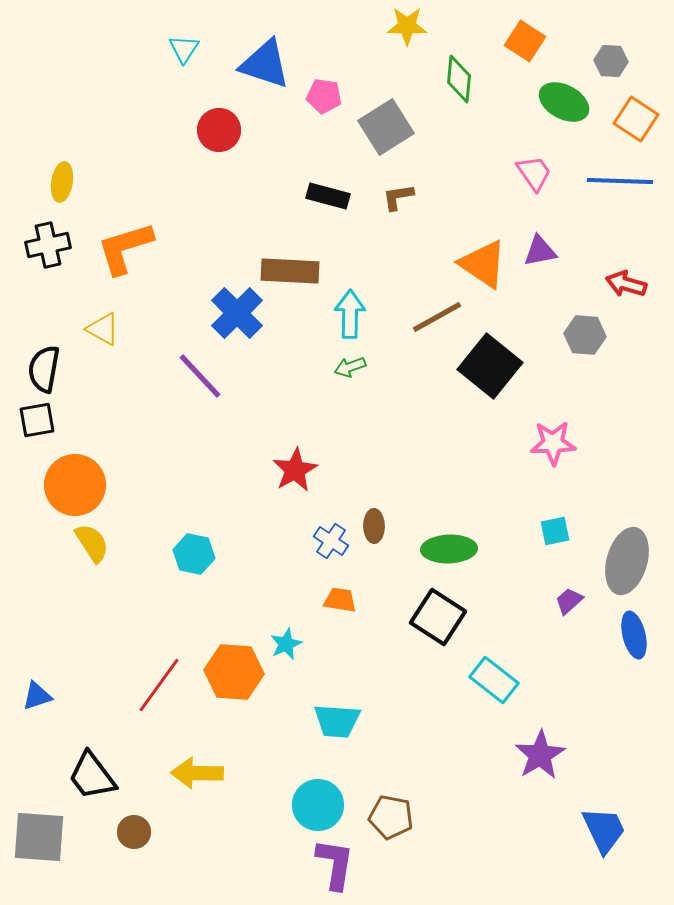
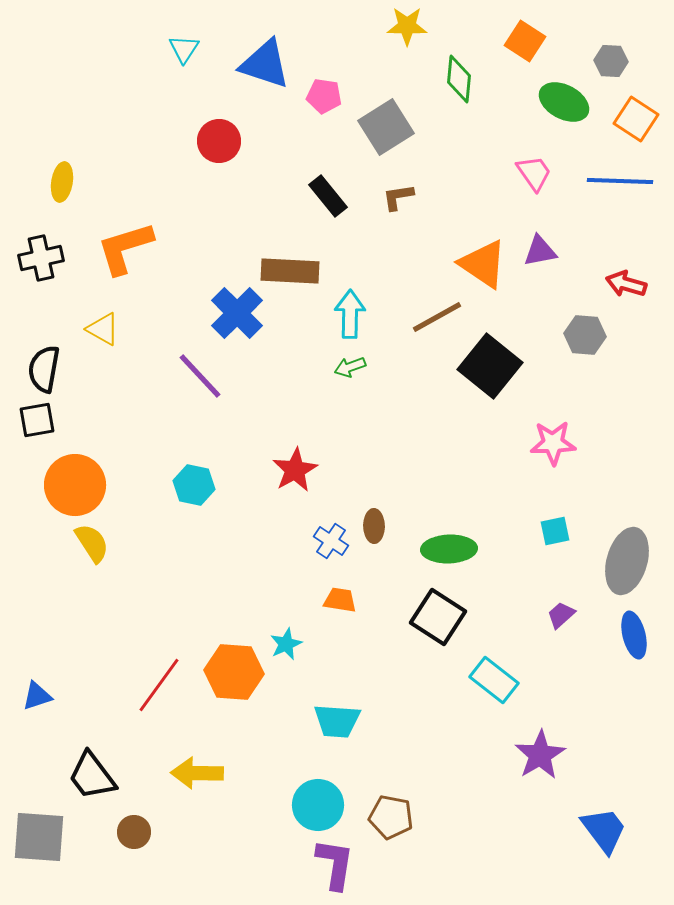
red circle at (219, 130): moved 11 px down
black rectangle at (328, 196): rotated 36 degrees clockwise
black cross at (48, 245): moved 7 px left, 13 px down
cyan hexagon at (194, 554): moved 69 px up
purple trapezoid at (569, 601): moved 8 px left, 14 px down
blue trapezoid at (604, 830): rotated 12 degrees counterclockwise
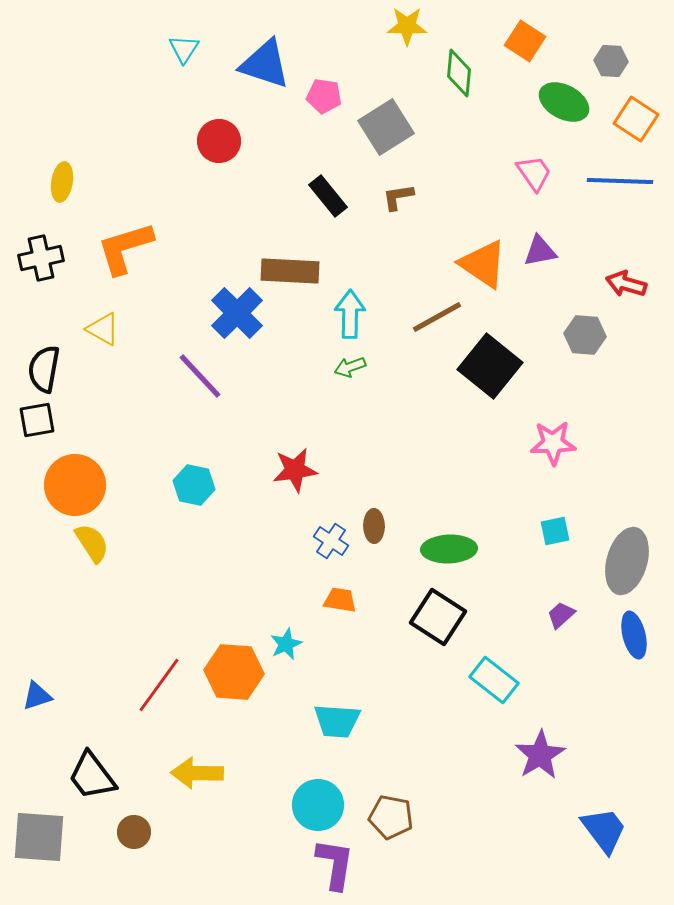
green diamond at (459, 79): moved 6 px up
red star at (295, 470): rotated 21 degrees clockwise
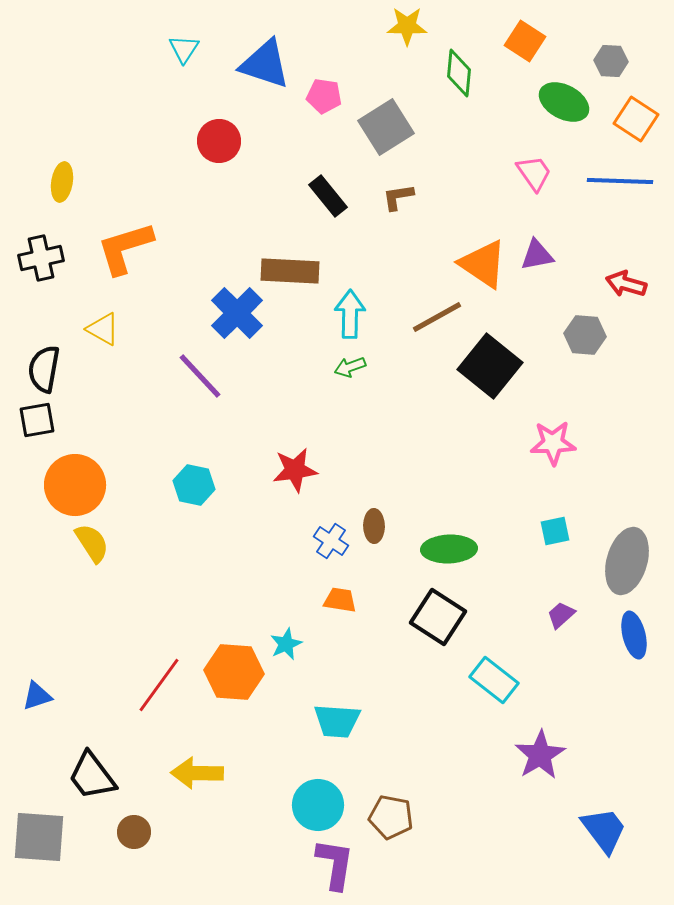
purple triangle at (540, 251): moved 3 px left, 4 px down
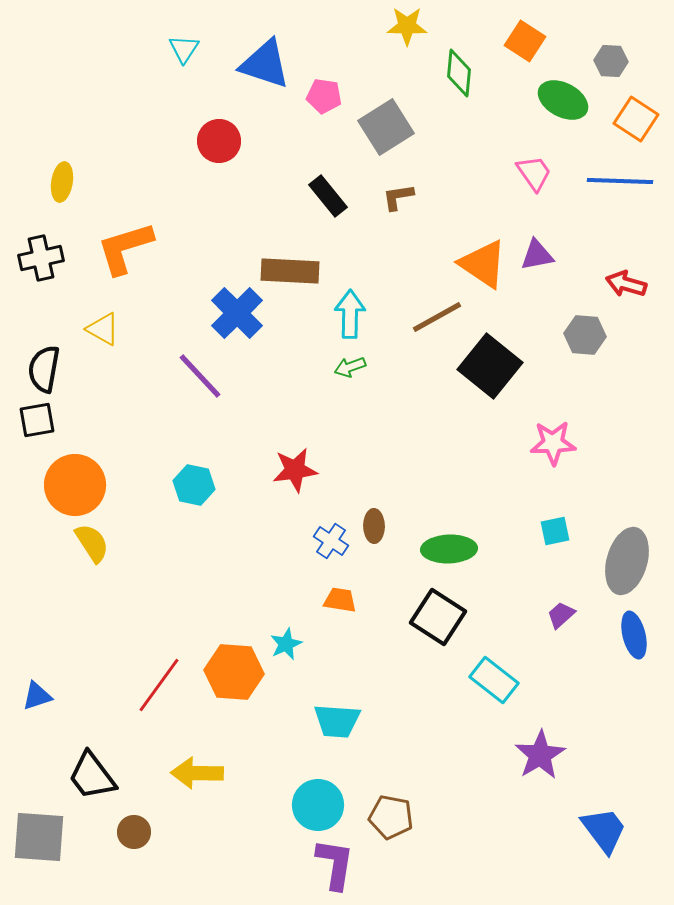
green ellipse at (564, 102): moved 1 px left, 2 px up
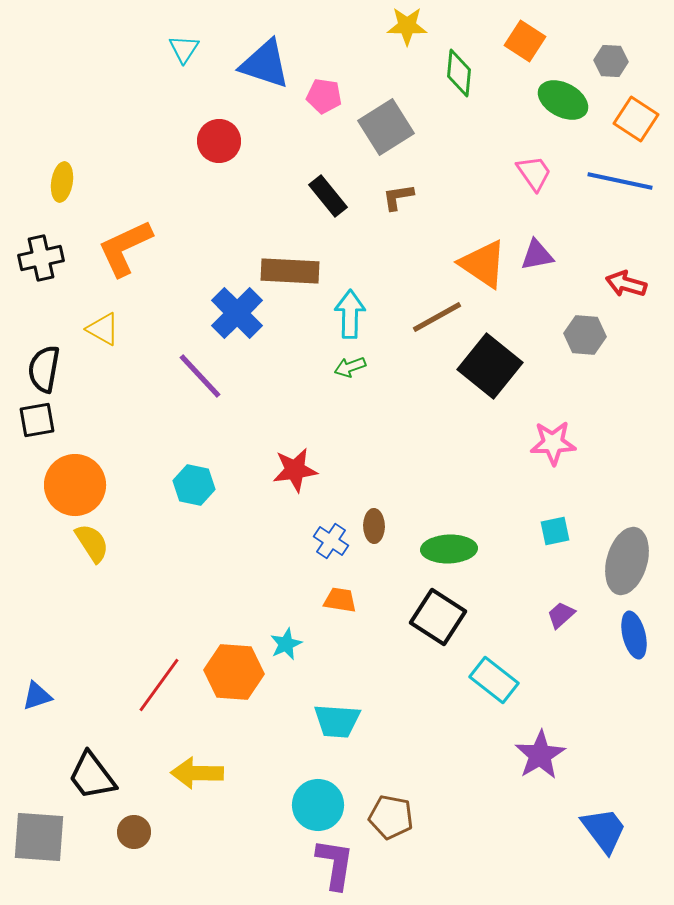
blue line at (620, 181): rotated 10 degrees clockwise
orange L-shape at (125, 248): rotated 8 degrees counterclockwise
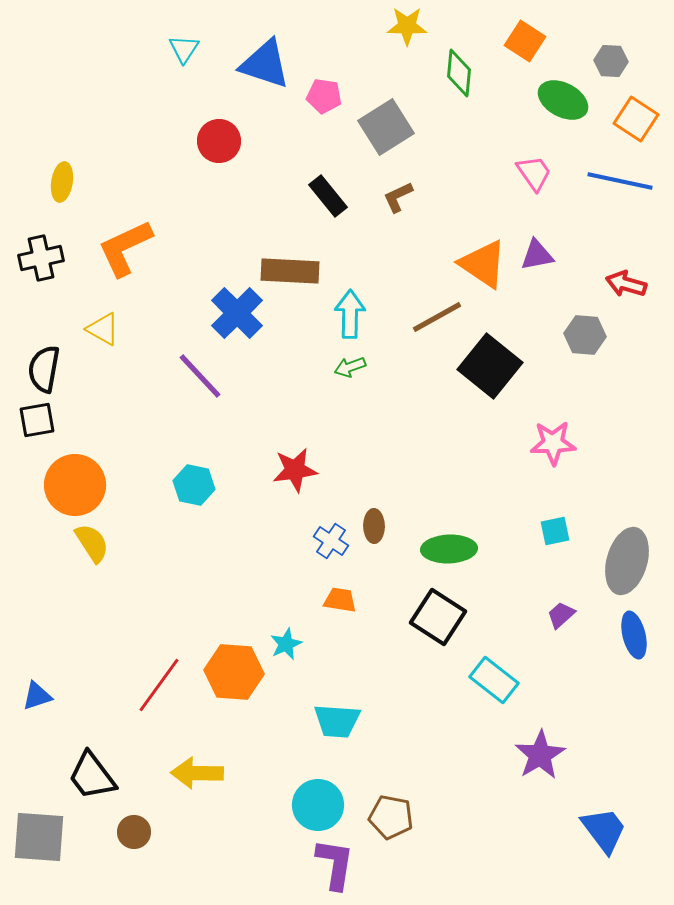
brown L-shape at (398, 197): rotated 16 degrees counterclockwise
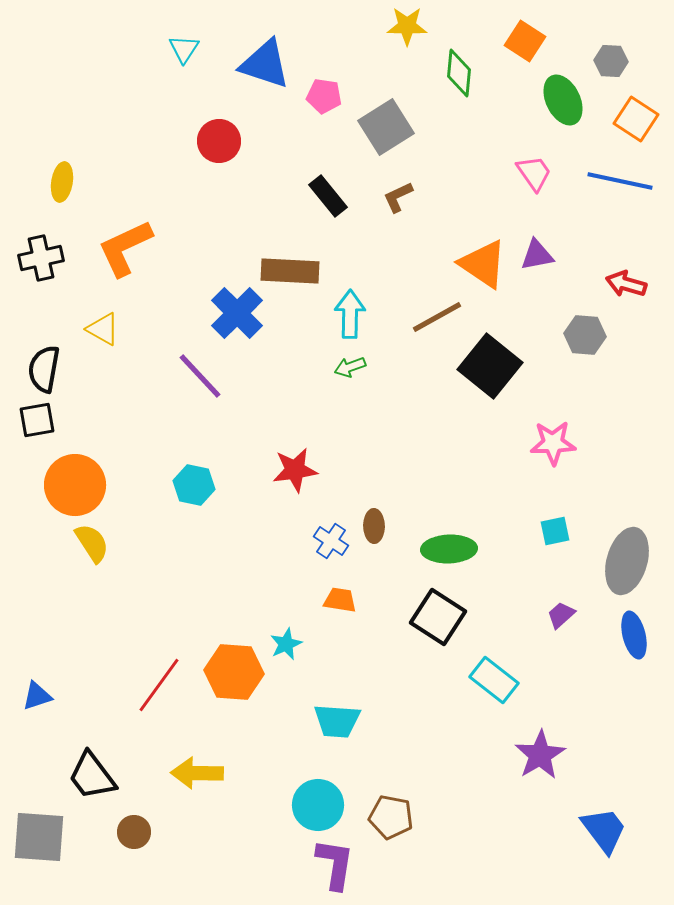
green ellipse at (563, 100): rotated 36 degrees clockwise
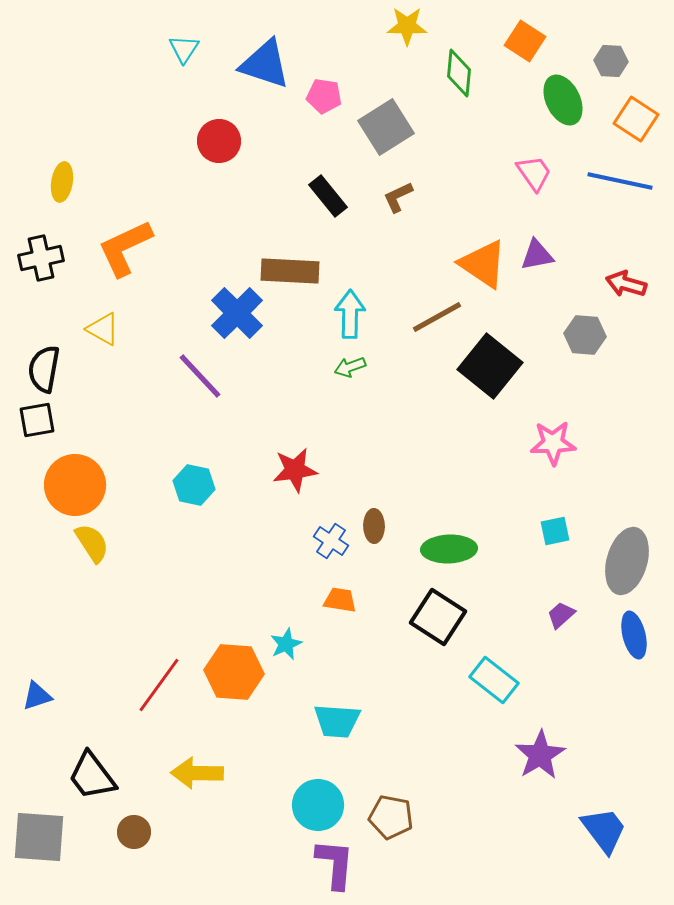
purple L-shape at (335, 864): rotated 4 degrees counterclockwise
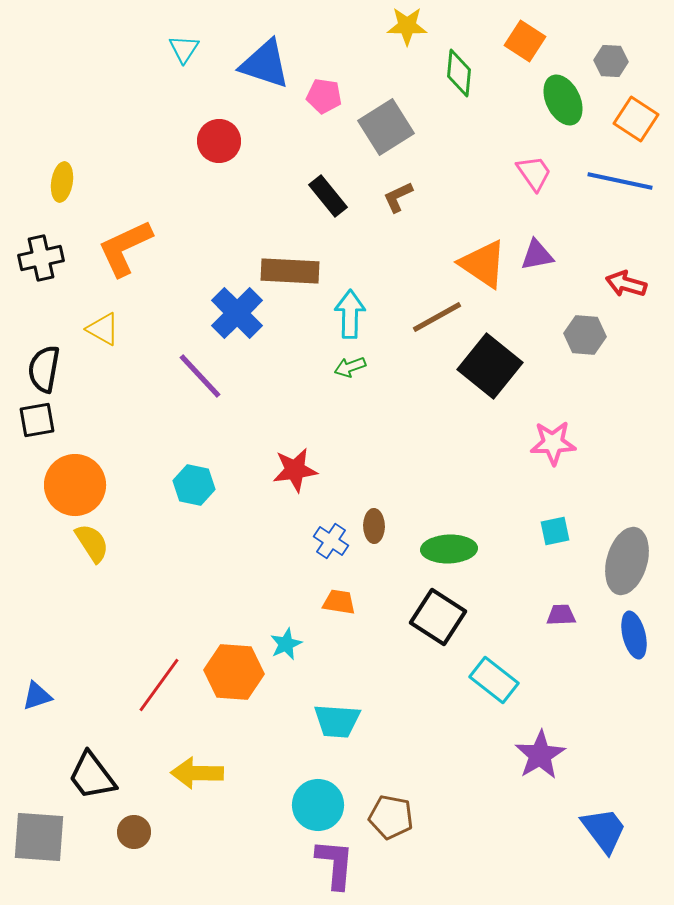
orange trapezoid at (340, 600): moved 1 px left, 2 px down
purple trapezoid at (561, 615): rotated 40 degrees clockwise
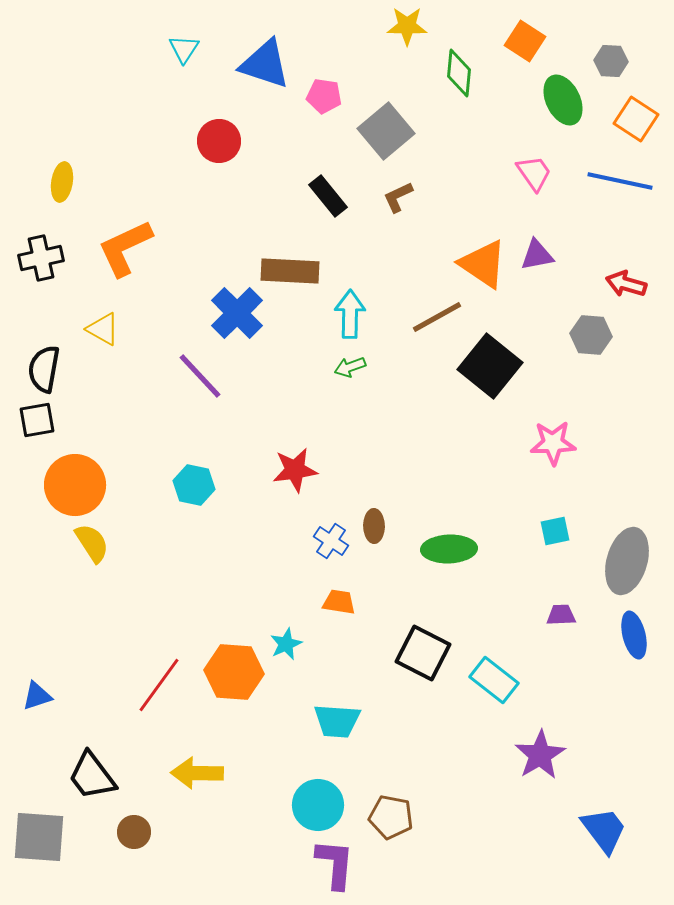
gray square at (386, 127): moved 4 px down; rotated 8 degrees counterclockwise
gray hexagon at (585, 335): moved 6 px right
black square at (438, 617): moved 15 px left, 36 px down; rotated 6 degrees counterclockwise
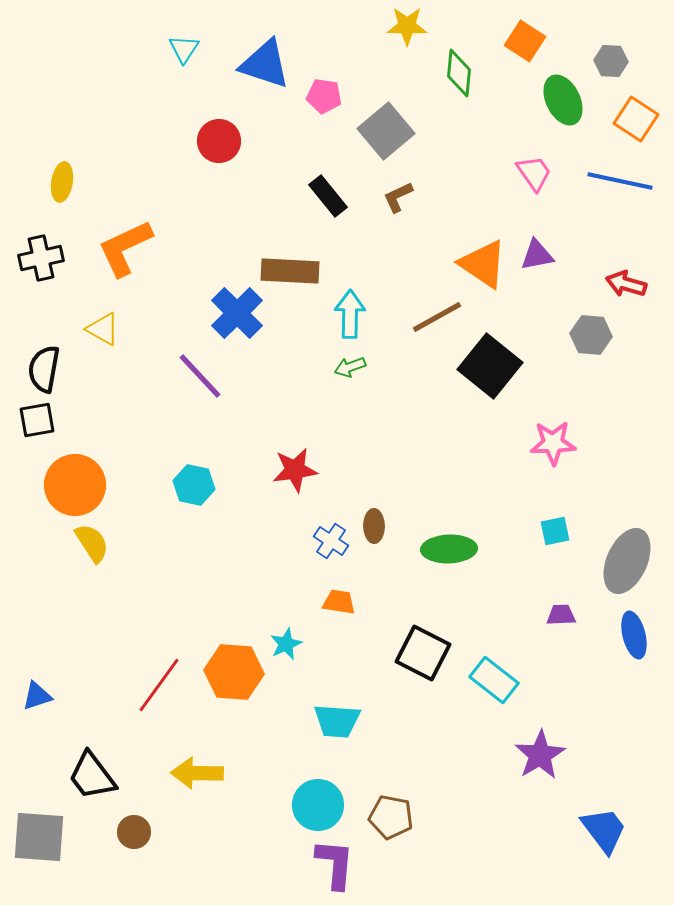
gray ellipse at (627, 561): rotated 8 degrees clockwise
